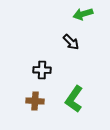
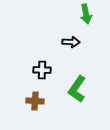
green arrow: moved 3 px right; rotated 84 degrees counterclockwise
black arrow: rotated 42 degrees counterclockwise
green L-shape: moved 3 px right, 10 px up
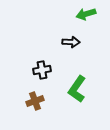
green arrow: rotated 84 degrees clockwise
black cross: rotated 12 degrees counterclockwise
brown cross: rotated 24 degrees counterclockwise
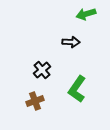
black cross: rotated 30 degrees counterclockwise
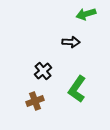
black cross: moved 1 px right, 1 px down
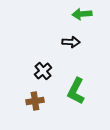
green arrow: moved 4 px left; rotated 12 degrees clockwise
green L-shape: moved 1 px left, 2 px down; rotated 8 degrees counterclockwise
brown cross: rotated 12 degrees clockwise
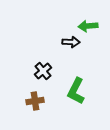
green arrow: moved 6 px right, 12 px down
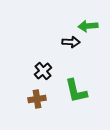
green L-shape: rotated 40 degrees counterclockwise
brown cross: moved 2 px right, 2 px up
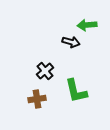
green arrow: moved 1 px left, 1 px up
black arrow: rotated 12 degrees clockwise
black cross: moved 2 px right
